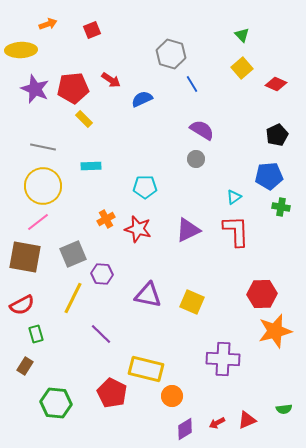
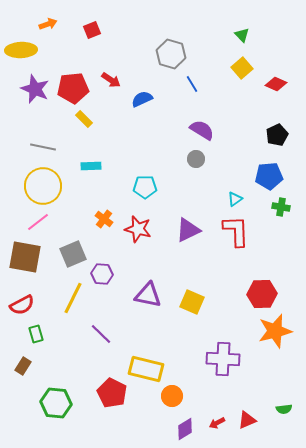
cyan triangle at (234, 197): moved 1 px right, 2 px down
orange cross at (106, 219): moved 2 px left; rotated 24 degrees counterclockwise
brown rectangle at (25, 366): moved 2 px left
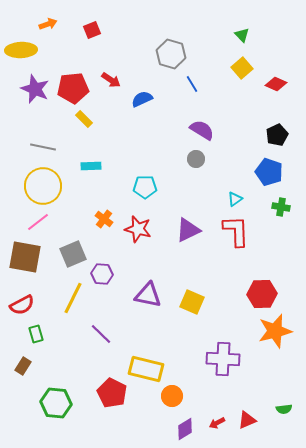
blue pentagon at (269, 176): moved 4 px up; rotated 24 degrees clockwise
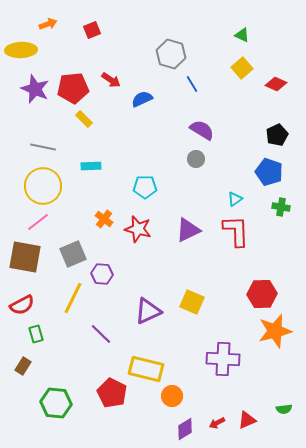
green triangle at (242, 35): rotated 21 degrees counterclockwise
purple triangle at (148, 295): moved 16 px down; rotated 36 degrees counterclockwise
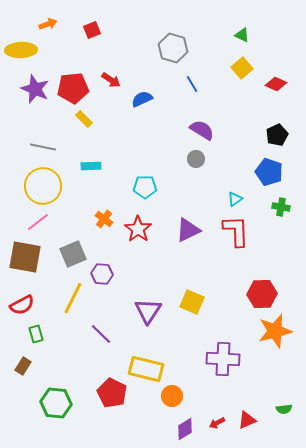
gray hexagon at (171, 54): moved 2 px right, 6 px up
red star at (138, 229): rotated 20 degrees clockwise
purple triangle at (148, 311): rotated 32 degrees counterclockwise
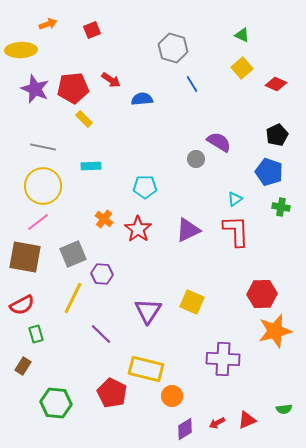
blue semicircle at (142, 99): rotated 20 degrees clockwise
purple semicircle at (202, 130): moved 17 px right, 12 px down
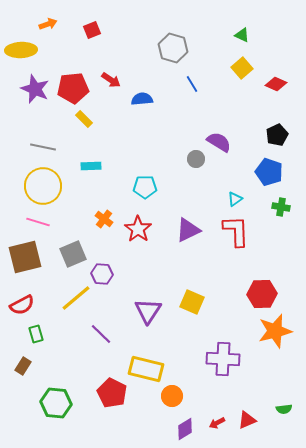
pink line at (38, 222): rotated 55 degrees clockwise
brown square at (25, 257): rotated 24 degrees counterclockwise
yellow line at (73, 298): moved 3 px right; rotated 24 degrees clockwise
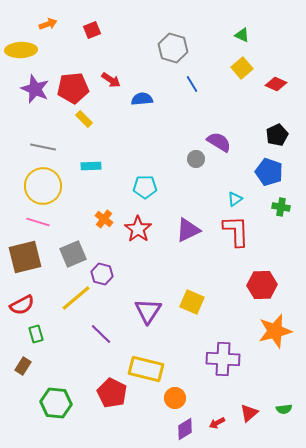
purple hexagon at (102, 274): rotated 10 degrees clockwise
red hexagon at (262, 294): moved 9 px up
orange circle at (172, 396): moved 3 px right, 2 px down
red triangle at (247, 420): moved 2 px right, 7 px up; rotated 18 degrees counterclockwise
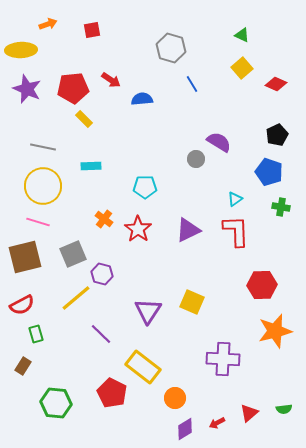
red square at (92, 30): rotated 12 degrees clockwise
gray hexagon at (173, 48): moved 2 px left
purple star at (35, 89): moved 8 px left
yellow rectangle at (146, 369): moved 3 px left, 2 px up; rotated 24 degrees clockwise
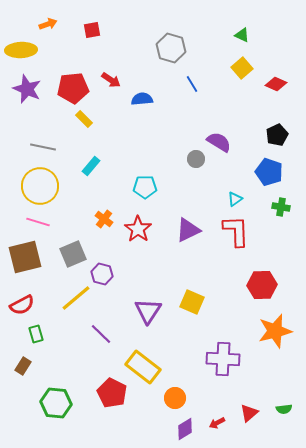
cyan rectangle at (91, 166): rotated 48 degrees counterclockwise
yellow circle at (43, 186): moved 3 px left
